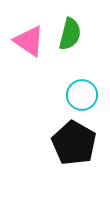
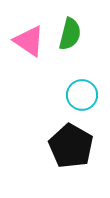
black pentagon: moved 3 px left, 3 px down
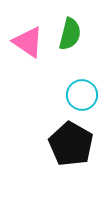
pink triangle: moved 1 px left, 1 px down
black pentagon: moved 2 px up
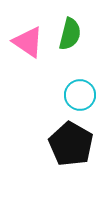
cyan circle: moved 2 px left
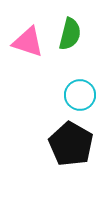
pink triangle: rotated 16 degrees counterclockwise
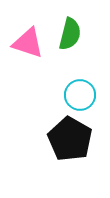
pink triangle: moved 1 px down
black pentagon: moved 1 px left, 5 px up
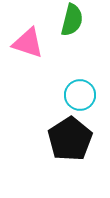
green semicircle: moved 2 px right, 14 px up
black pentagon: rotated 9 degrees clockwise
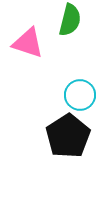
green semicircle: moved 2 px left
black pentagon: moved 2 px left, 3 px up
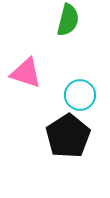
green semicircle: moved 2 px left
pink triangle: moved 2 px left, 30 px down
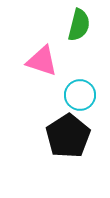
green semicircle: moved 11 px right, 5 px down
pink triangle: moved 16 px right, 12 px up
